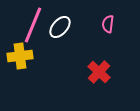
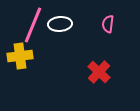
white ellipse: moved 3 px up; rotated 45 degrees clockwise
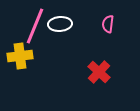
pink line: moved 2 px right, 1 px down
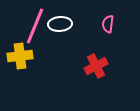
red cross: moved 3 px left, 6 px up; rotated 20 degrees clockwise
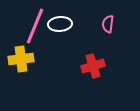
yellow cross: moved 1 px right, 3 px down
red cross: moved 3 px left; rotated 10 degrees clockwise
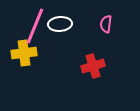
pink semicircle: moved 2 px left
yellow cross: moved 3 px right, 6 px up
